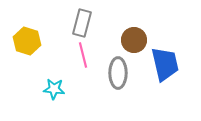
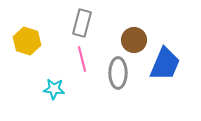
pink line: moved 1 px left, 4 px down
blue trapezoid: rotated 36 degrees clockwise
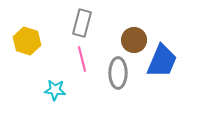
blue trapezoid: moved 3 px left, 3 px up
cyan star: moved 1 px right, 1 px down
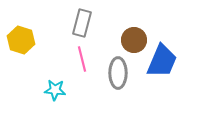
yellow hexagon: moved 6 px left, 1 px up
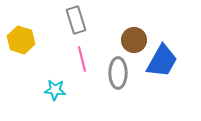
gray rectangle: moved 6 px left, 3 px up; rotated 32 degrees counterclockwise
blue trapezoid: rotated 6 degrees clockwise
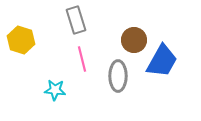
gray ellipse: moved 3 px down
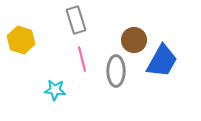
gray ellipse: moved 2 px left, 5 px up
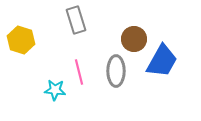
brown circle: moved 1 px up
pink line: moved 3 px left, 13 px down
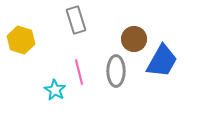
cyan star: rotated 25 degrees clockwise
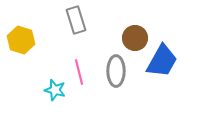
brown circle: moved 1 px right, 1 px up
cyan star: rotated 15 degrees counterclockwise
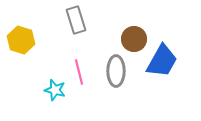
brown circle: moved 1 px left, 1 px down
